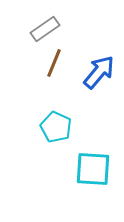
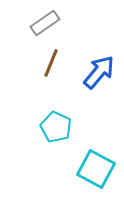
gray rectangle: moved 6 px up
brown line: moved 3 px left
cyan square: moved 3 px right; rotated 24 degrees clockwise
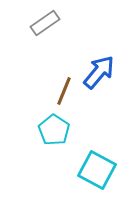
brown line: moved 13 px right, 28 px down
cyan pentagon: moved 2 px left, 3 px down; rotated 8 degrees clockwise
cyan square: moved 1 px right, 1 px down
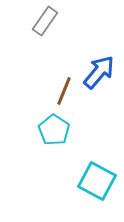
gray rectangle: moved 2 px up; rotated 20 degrees counterclockwise
cyan square: moved 11 px down
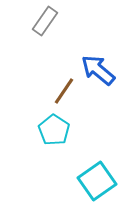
blue arrow: moved 1 px left, 2 px up; rotated 90 degrees counterclockwise
brown line: rotated 12 degrees clockwise
cyan square: rotated 27 degrees clockwise
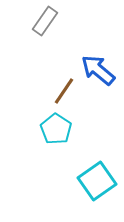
cyan pentagon: moved 2 px right, 1 px up
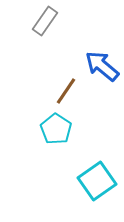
blue arrow: moved 4 px right, 4 px up
brown line: moved 2 px right
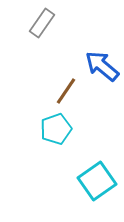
gray rectangle: moved 3 px left, 2 px down
cyan pentagon: rotated 20 degrees clockwise
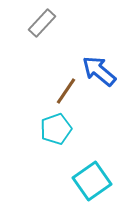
gray rectangle: rotated 8 degrees clockwise
blue arrow: moved 3 px left, 5 px down
cyan square: moved 5 px left
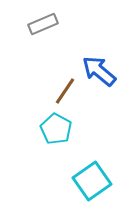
gray rectangle: moved 1 px right, 1 px down; rotated 24 degrees clockwise
brown line: moved 1 px left
cyan pentagon: rotated 24 degrees counterclockwise
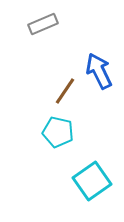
blue arrow: rotated 24 degrees clockwise
cyan pentagon: moved 2 px right, 3 px down; rotated 16 degrees counterclockwise
